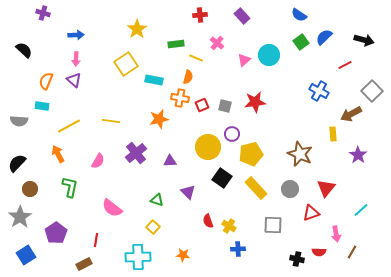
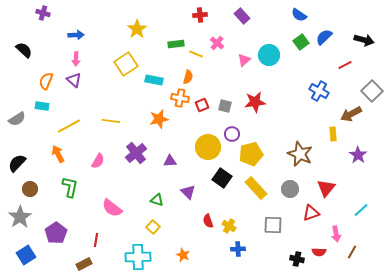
yellow line at (196, 58): moved 4 px up
gray semicircle at (19, 121): moved 2 px left, 2 px up; rotated 36 degrees counterclockwise
orange star at (183, 255): rotated 16 degrees clockwise
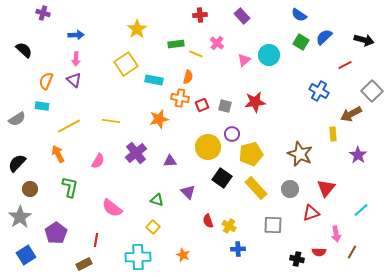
green square at (301, 42): rotated 21 degrees counterclockwise
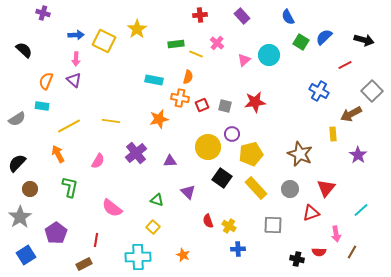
blue semicircle at (299, 15): moved 11 px left, 2 px down; rotated 28 degrees clockwise
yellow square at (126, 64): moved 22 px left, 23 px up; rotated 30 degrees counterclockwise
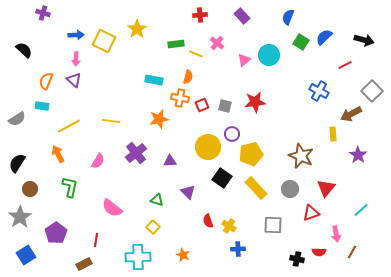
blue semicircle at (288, 17): rotated 49 degrees clockwise
brown star at (300, 154): moved 1 px right, 2 px down
black semicircle at (17, 163): rotated 12 degrees counterclockwise
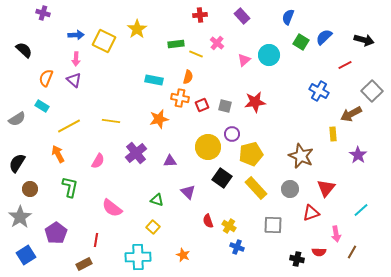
orange semicircle at (46, 81): moved 3 px up
cyan rectangle at (42, 106): rotated 24 degrees clockwise
blue cross at (238, 249): moved 1 px left, 2 px up; rotated 24 degrees clockwise
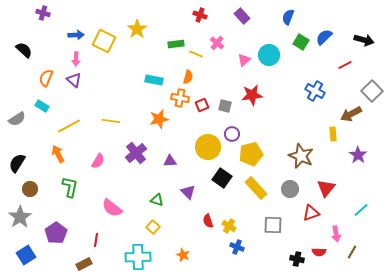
red cross at (200, 15): rotated 24 degrees clockwise
blue cross at (319, 91): moved 4 px left
red star at (255, 102): moved 3 px left, 7 px up
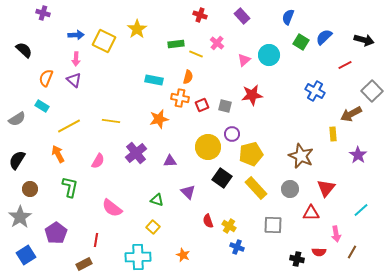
black semicircle at (17, 163): moved 3 px up
red triangle at (311, 213): rotated 18 degrees clockwise
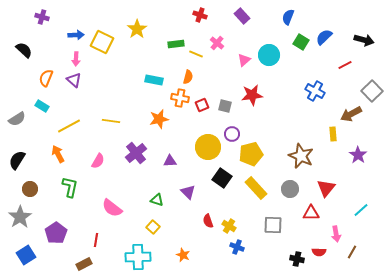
purple cross at (43, 13): moved 1 px left, 4 px down
yellow square at (104, 41): moved 2 px left, 1 px down
